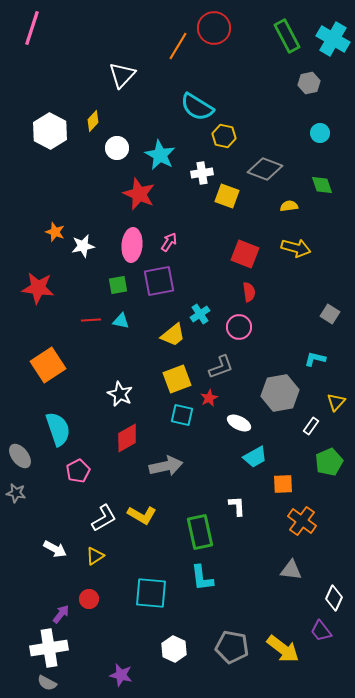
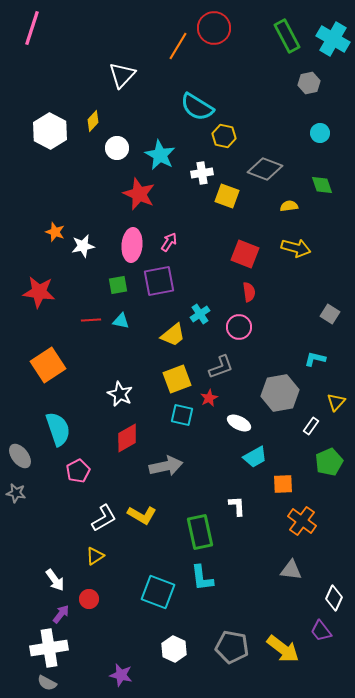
red star at (38, 288): moved 1 px right, 4 px down
white arrow at (55, 549): moved 31 px down; rotated 25 degrees clockwise
cyan square at (151, 593): moved 7 px right, 1 px up; rotated 16 degrees clockwise
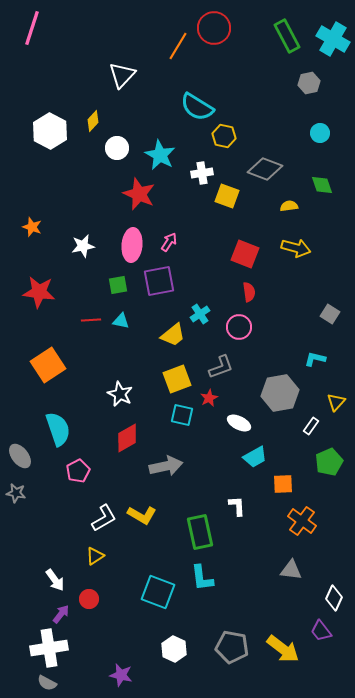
orange star at (55, 232): moved 23 px left, 5 px up
